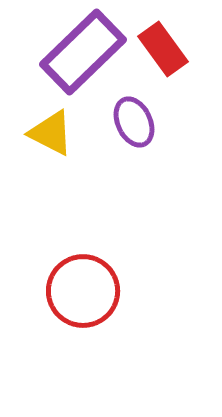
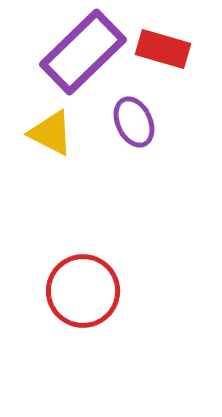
red rectangle: rotated 38 degrees counterclockwise
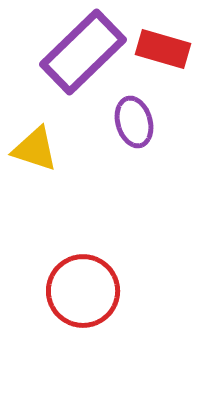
purple ellipse: rotated 9 degrees clockwise
yellow triangle: moved 16 px left, 16 px down; rotated 9 degrees counterclockwise
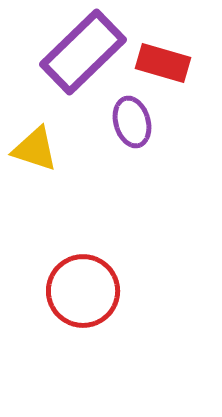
red rectangle: moved 14 px down
purple ellipse: moved 2 px left
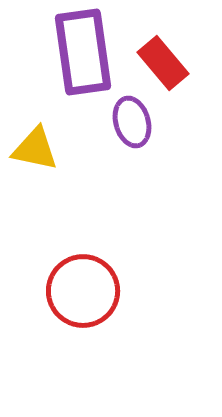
purple rectangle: rotated 54 degrees counterclockwise
red rectangle: rotated 34 degrees clockwise
yellow triangle: rotated 6 degrees counterclockwise
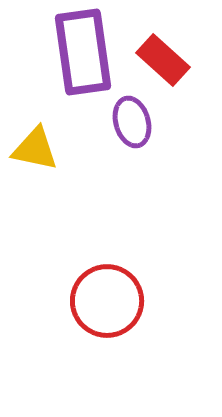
red rectangle: moved 3 px up; rotated 8 degrees counterclockwise
red circle: moved 24 px right, 10 px down
